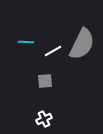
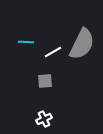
white line: moved 1 px down
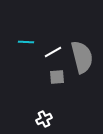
gray semicircle: moved 13 px down; rotated 40 degrees counterclockwise
gray square: moved 12 px right, 4 px up
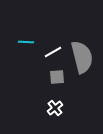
white cross: moved 11 px right, 11 px up; rotated 14 degrees counterclockwise
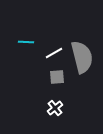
white line: moved 1 px right, 1 px down
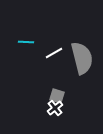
gray semicircle: moved 1 px down
gray square: moved 19 px down; rotated 21 degrees clockwise
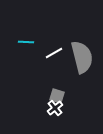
gray semicircle: moved 1 px up
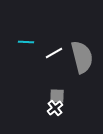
gray square: rotated 14 degrees counterclockwise
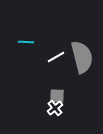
white line: moved 2 px right, 4 px down
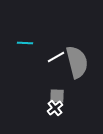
cyan line: moved 1 px left, 1 px down
gray semicircle: moved 5 px left, 5 px down
